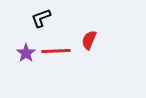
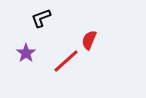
red line: moved 10 px right, 10 px down; rotated 40 degrees counterclockwise
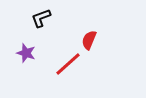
purple star: rotated 18 degrees counterclockwise
red line: moved 2 px right, 3 px down
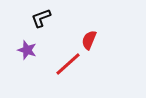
purple star: moved 1 px right, 3 px up
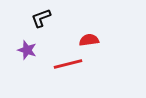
red semicircle: rotated 60 degrees clockwise
red line: rotated 28 degrees clockwise
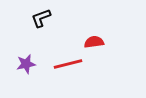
red semicircle: moved 5 px right, 2 px down
purple star: moved 1 px left, 14 px down; rotated 30 degrees counterclockwise
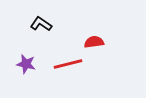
black L-shape: moved 6 px down; rotated 55 degrees clockwise
purple star: rotated 24 degrees clockwise
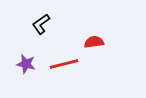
black L-shape: rotated 70 degrees counterclockwise
red line: moved 4 px left
